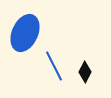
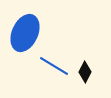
blue line: rotated 32 degrees counterclockwise
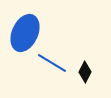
blue line: moved 2 px left, 3 px up
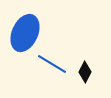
blue line: moved 1 px down
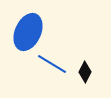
blue ellipse: moved 3 px right, 1 px up
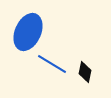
black diamond: rotated 15 degrees counterclockwise
